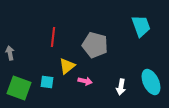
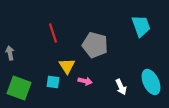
red line: moved 4 px up; rotated 24 degrees counterclockwise
yellow triangle: rotated 24 degrees counterclockwise
cyan square: moved 6 px right
white arrow: rotated 35 degrees counterclockwise
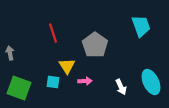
gray pentagon: rotated 20 degrees clockwise
pink arrow: rotated 16 degrees counterclockwise
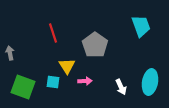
cyan ellipse: moved 1 px left; rotated 35 degrees clockwise
green square: moved 4 px right, 1 px up
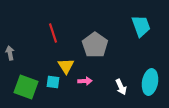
yellow triangle: moved 1 px left
green square: moved 3 px right
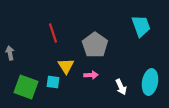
pink arrow: moved 6 px right, 6 px up
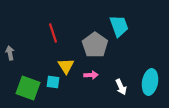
cyan trapezoid: moved 22 px left
green square: moved 2 px right, 1 px down
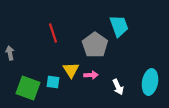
yellow triangle: moved 5 px right, 4 px down
white arrow: moved 3 px left
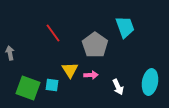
cyan trapezoid: moved 6 px right, 1 px down
red line: rotated 18 degrees counterclockwise
yellow triangle: moved 1 px left
cyan square: moved 1 px left, 3 px down
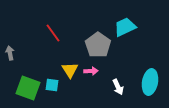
cyan trapezoid: rotated 95 degrees counterclockwise
gray pentagon: moved 3 px right
pink arrow: moved 4 px up
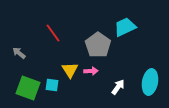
gray arrow: moved 9 px right; rotated 40 degrees counterclockwise
white arrow: rotated 119 degrees counterclockwise
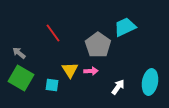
green square: moved 7 px left, 10 px up; rotated 10 degrees clockwise
